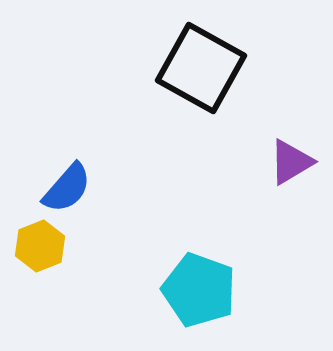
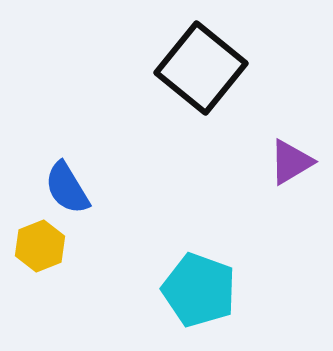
black square: rotated 10 degrees clockwise
blue semicircle: rotated 108 degrees clockwise
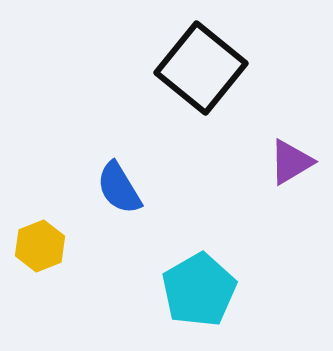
blue semicircle: moved 52 px right
cyan pentagon: rotated 22 degrees clockwise
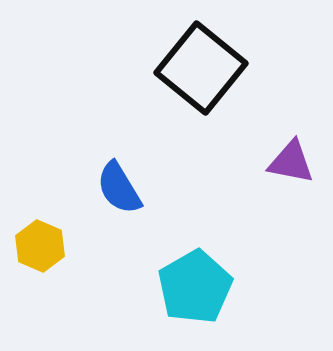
purple triangle: rotated 42 degrees clockwise
yellow hexagon: rotated 15 degrees counterclockwise
cyan pentagon: moved 4 px left, 3 px up
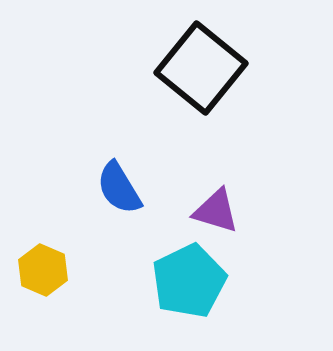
purple triangle: moved 75 px left, 49 px down; rotated 6 degrees clockwise
yellow hexagon: moved 3 px right, 24 px down
cyan pentagon: moved 6 px left, 6 px up; rotated 4 degrees clockwise
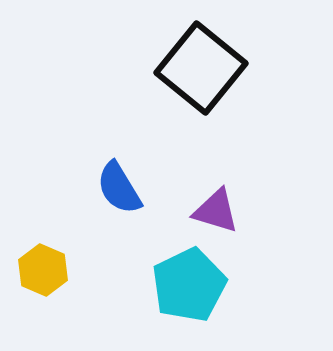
cyan pentagon: moved 4 px down
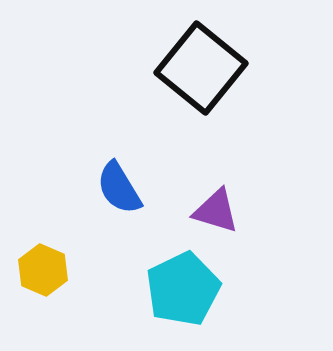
cyan pentagon: moved 6 px left, 4 px down
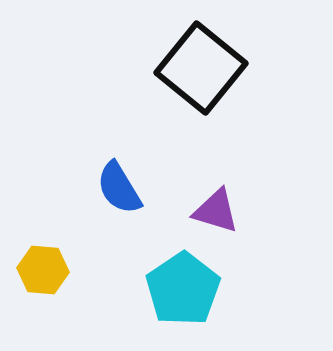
yellow hexagon: rotated 18 degrees counterclockwise
cyan pentagon: rotated 8 degrees counterclockwise
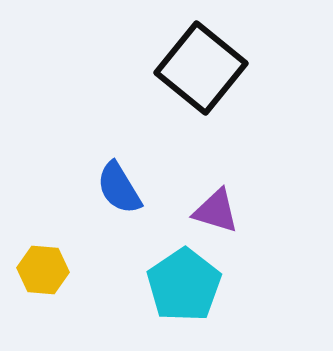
cyan pentagon: moved 1 px right, 4 px up
